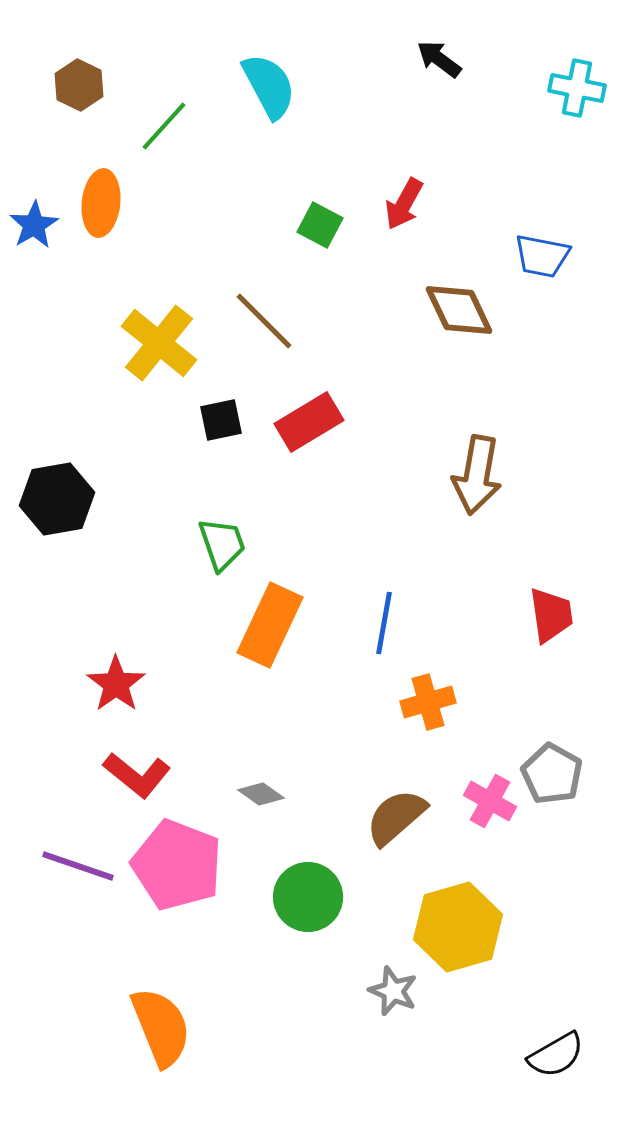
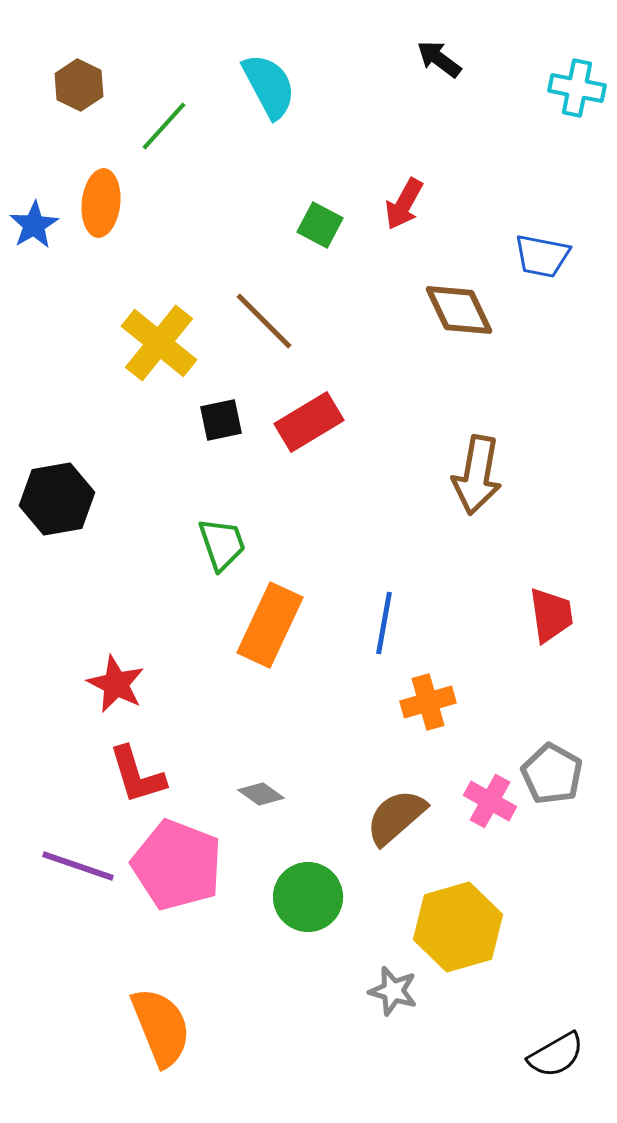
red star: rotated 10 degrees counterclockwise
red L-shape: rotated 34 degrees clockwise
gray star: rotated 6 degrees counterclockwise
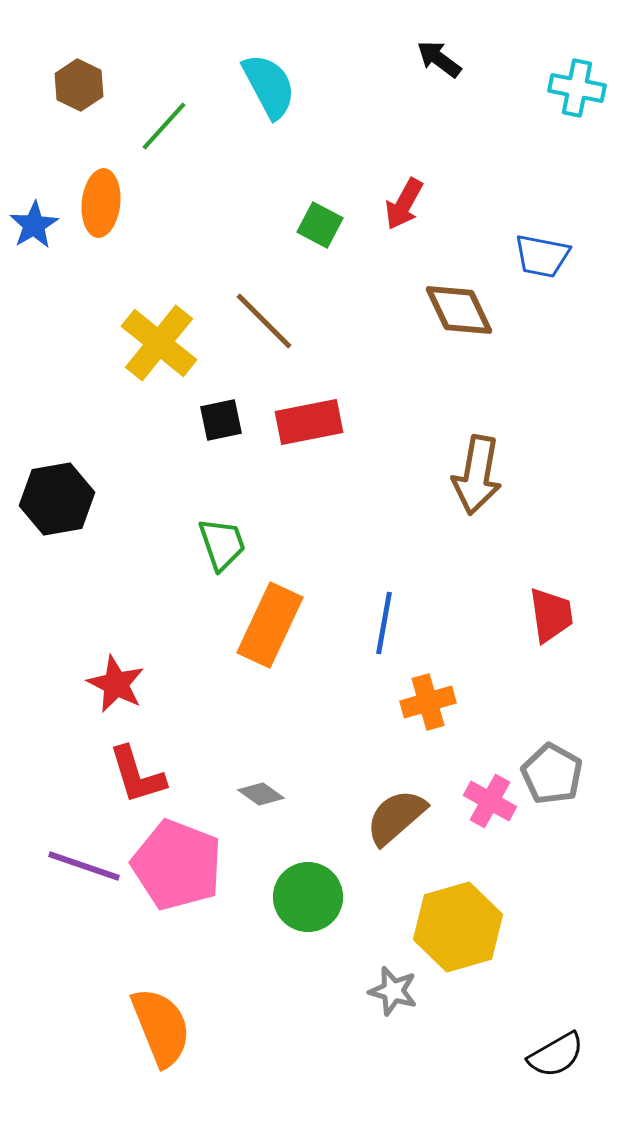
red rectangle: rotated 20 degrees clockwise
purple line: moved 6 px right
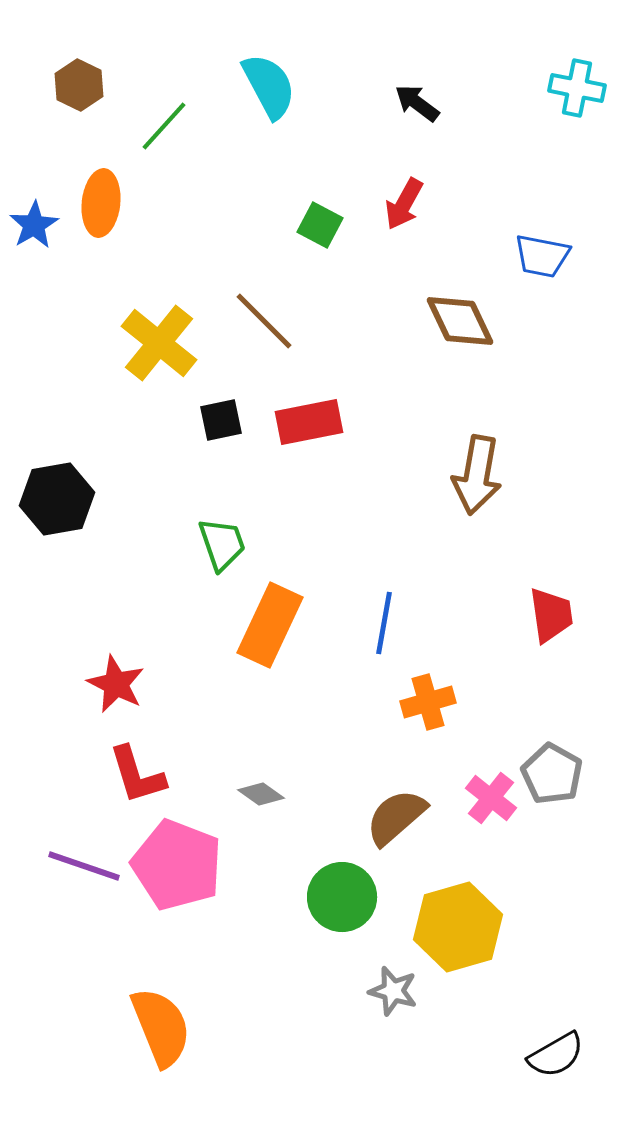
black arrow: moved 22 px left, 44 px down
brown diamond: moved 1 px right, 11 px down
pink cross: moved 1 px right, 3 px up; rotated 9 degrees clockwise
green circle: moved 34 px right
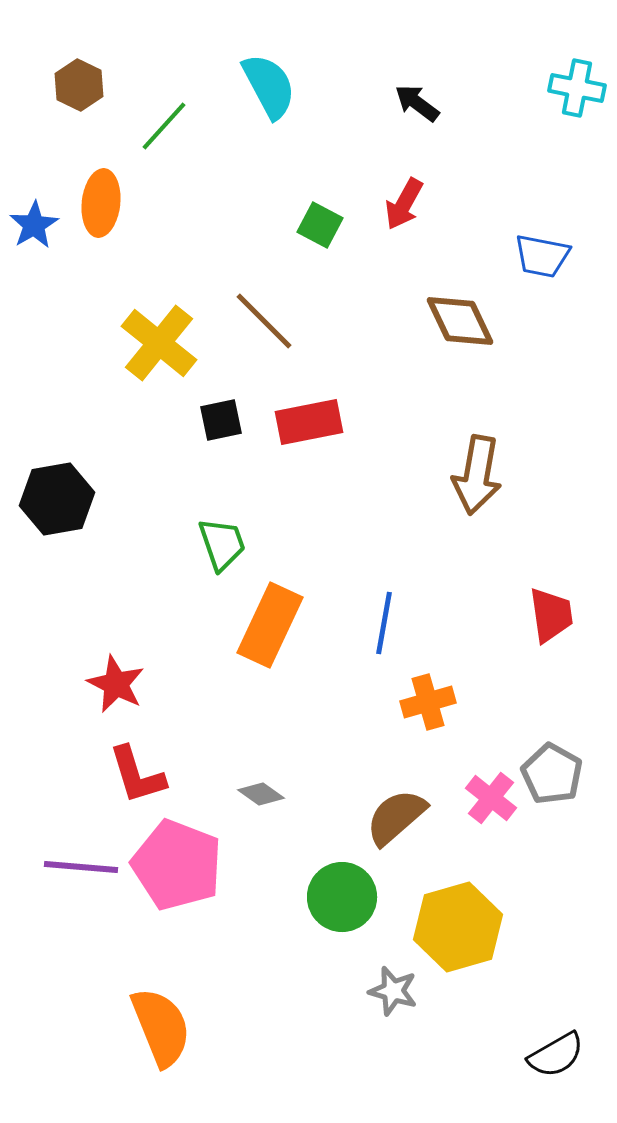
purple line: moved 3 px left, 1 px down; rotated 14 degrees counterclockwise
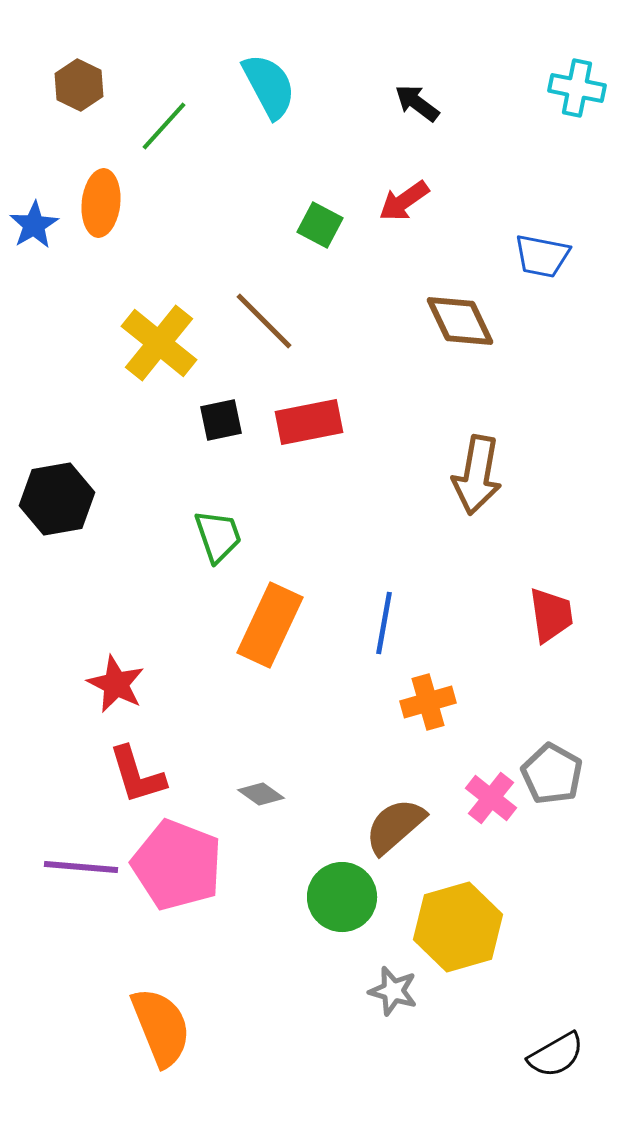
red arrow: moved 3 px up; rotated 26 degrees clockwise
green trapezoid: moved 4 px left, 8 px up
brown semicircle: moved 1 px left, 9 px down
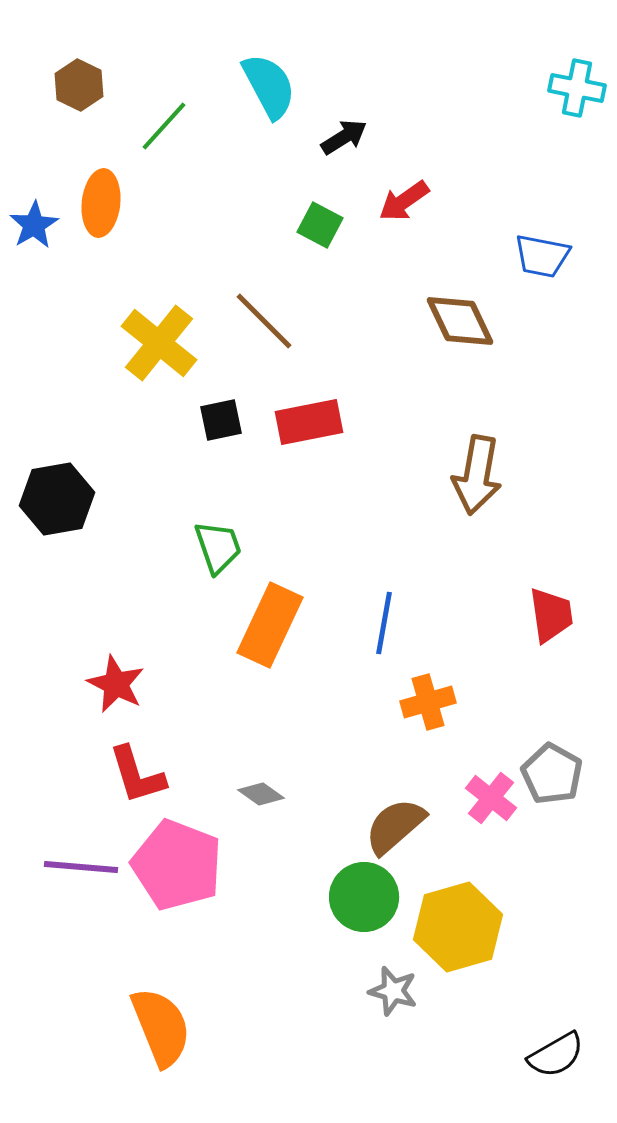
black arrow: moved 73 px left, 34 px down; rotated 111 degrees clockwise
green trapezoid: moved 11 px down
green circle: moved 22 px right
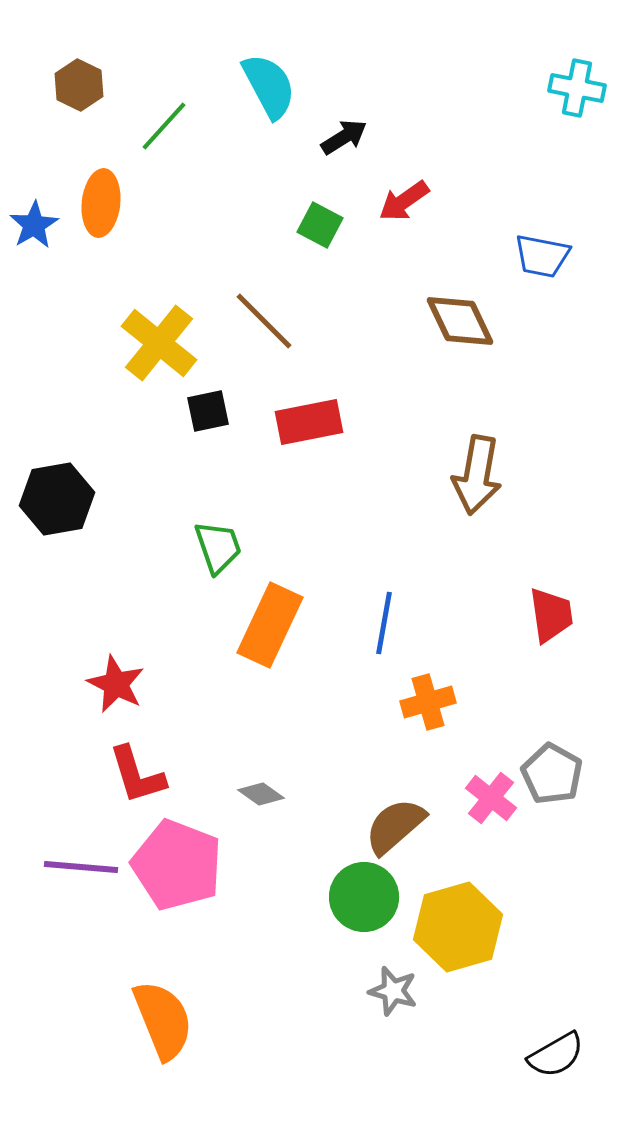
black square: moved 13 px left, 9 px up
orange semicircle: moved 2 px right, 7 px up
